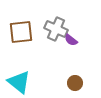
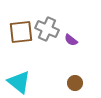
gray cross: moved 9 px left
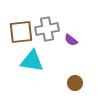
gray cross: rotated 35 degrees counterclockwise
cyan triangle: moved 13 px right, 21 px up; rotated 30 degrees counterclockwise
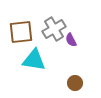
gray cross: moved 7 px right; rotated 20 degrees counterclockwise
purple semicircle: rotated 24 degrees clockwise
cyan triangle: moved 2 px right, 1 px up
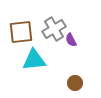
cyan triangle: rotated 15 degrees counterclockwise
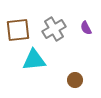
brown square: moved 3 px left, 2 px up
purple semicircle: moved 15 px right, 12 px up
brown circle: moved 3 px up
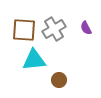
brown square: moved 6 px right; rotated 10 degrees clockwise
brown circle: moved 16 px left
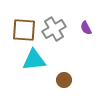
brown circle: moved 5 px right
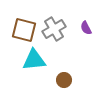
brown square: rotated 10 degrees clockwise
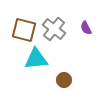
gray cross: rotated 20 degrees counterclockwise
cyan triangle: moved 2 px right, 1 px up
